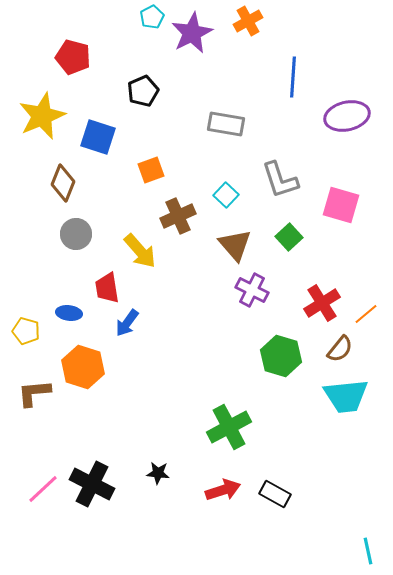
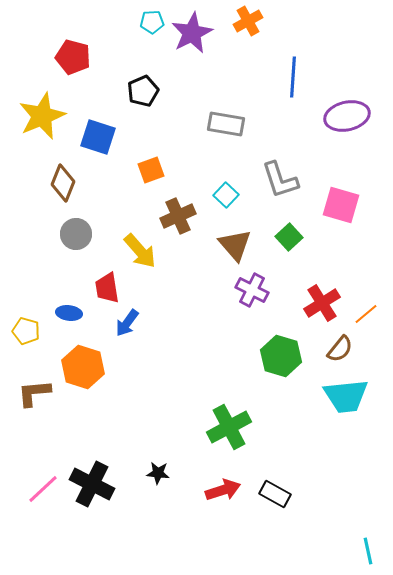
cyan pentagon: moved 5 px down; rotated 25 degrees clockwise
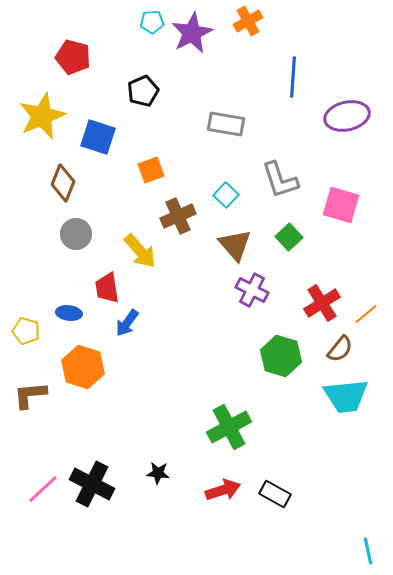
brown L-shape: moved 4 px left, 2 px down
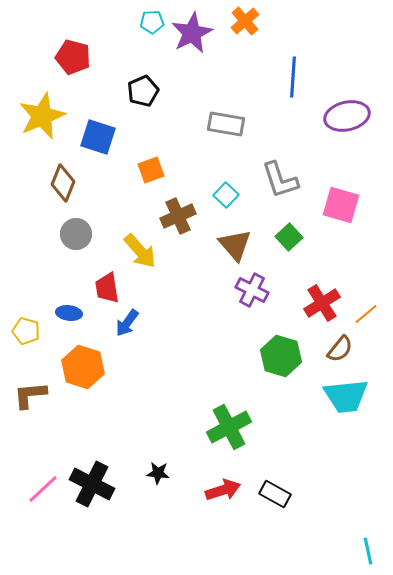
orange cross: moved 3 px left; rotated 12 degrees counterclockwise
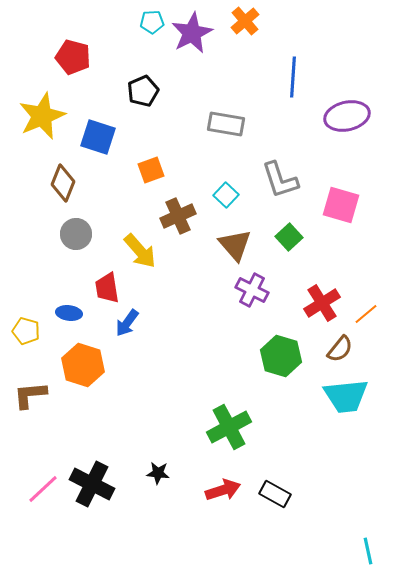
orange hexagon: moved 2 px up
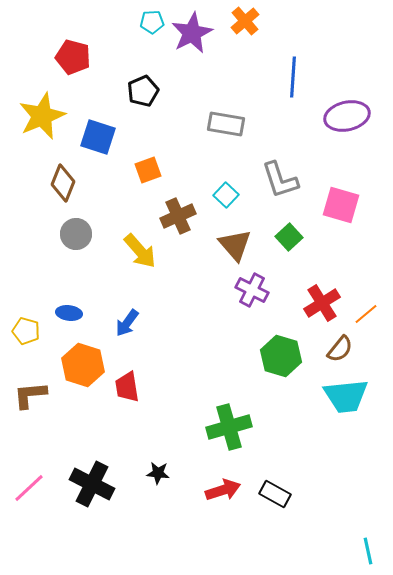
orange square: moved 3 px left
red trapezoid: moved 20 px right, 99 px down
green cross: rotated 12 degrees clockwise
pink line: moved 14 px left, 1 px up
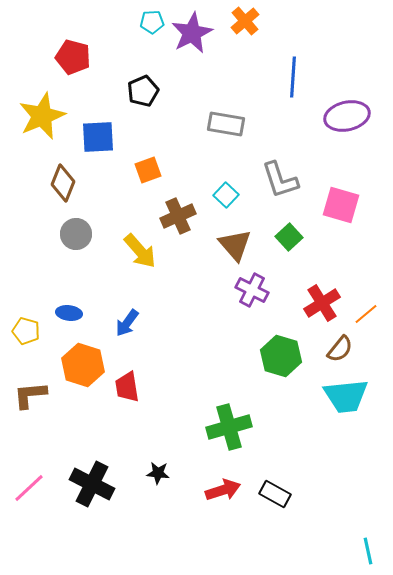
blue square: rotated 21 degrees counterclockwise
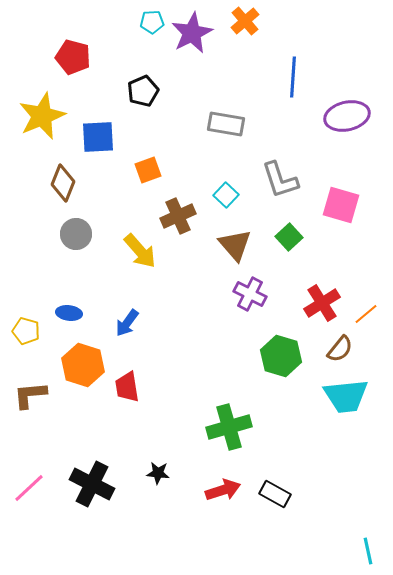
purple cross: moved 2 px left, 4 px down
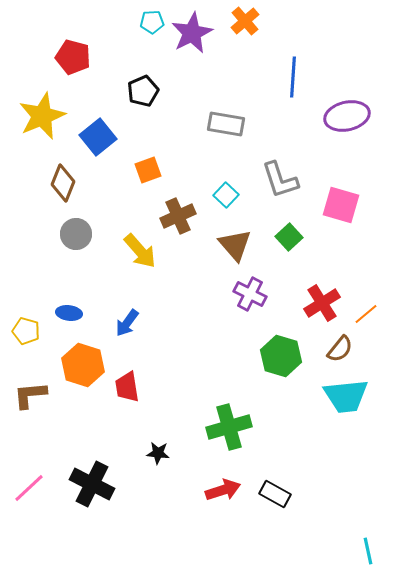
blue square: rotated 36 degrees counterclockwise
black star: moved 20 px up
